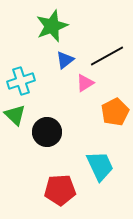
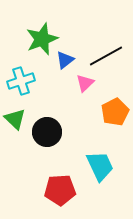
green star: moved 10 px left, 13 px down
black line: moved 1 px left
pink triangle: rotated 12 degrees counterclockwise
green triangle: moved 4 px down
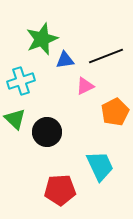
black line: rotated 8 degrees clockwise
blue triangle: rotated 30 degrees clockwise
pink triangle: moved 3 px down; rotated 18 degrees clockwise
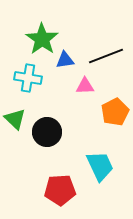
green star: rotated 16 degrees counterclockwise
cyan cross: moved 7 px right, 3 px up; rotated 28 degrees clockwise
pink triangle: rotated 24 degrees clockwise
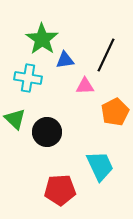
black line: moved 1 px up; rotated 44 degrees counterclockwise
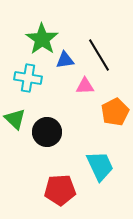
black line: moved 7 px left; rotated 56 degrees counterclockwise
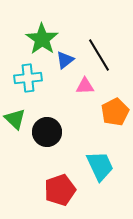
blue triangle: rotated 30 degrees counterclockwise
cyan cross: rotated 16 degrees counterclockwise
red pentagon: rotated 16 degrees counterclockwise
